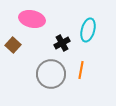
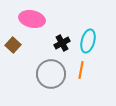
cyan ellipse: moved 11 px down
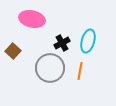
brown square: moved 6 px down
orange line: moved 1 px left, 1 px down
gray circle: moved 1 px left, 6 px up
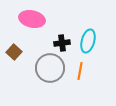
black cross: rotated 21 degrees clockwise
brown square: moved 1 px right, 1 px down
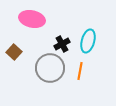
black cross: moved 1 px down; rotated 21 degrees counterclockwise
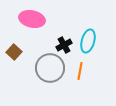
black cross: moved 2 px right, 1 px down
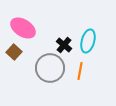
pink ellipse: moved 9 px left, 9 px down; rotated 20 degrees clockwise
black cross: rotated 21 degrees counterclockwise
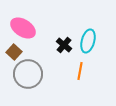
gray circle: moved 22 px left, 6 px down
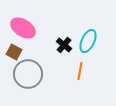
cyan ellipse: rotated 10 degrees clockwise
brown square: rotated 14 degrees counterclockwise
